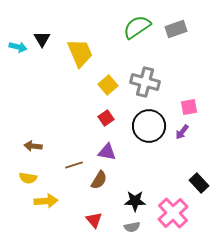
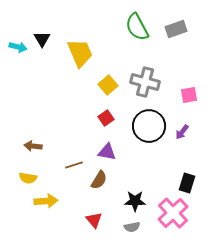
green semicircle: rotated 84 degrees counterclockwise
pink square: moved 12 px up
black rectangle: moved 12 px left; rotated 60 degrees clockwise
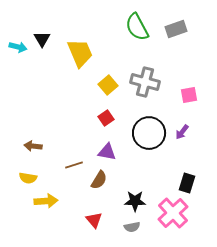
black circle: moved 7 px down
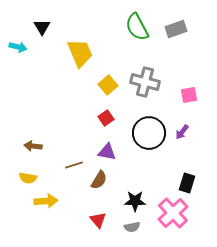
black triangle: moved 12 px up
red triangle: moved 4 px right
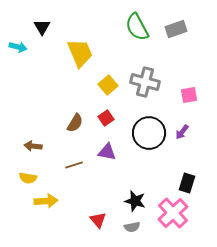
brown semicircle: moved 24 px left, 57 px up
black star: rotated 15 degrees clockwise
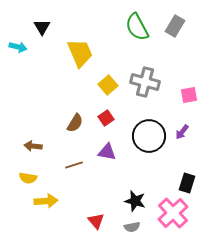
gray rectangle: moved 1 px left, 3 px up; rotated 40 degrees counterclockwise
black circle: moved 3 px down
red triangle: moved 2 px left, 1 px down
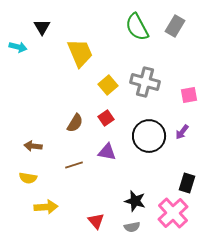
yellow arrow: moved 6 px down
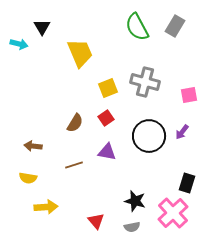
cyan arrow: moved 1 px right, 3 px up
yellow square: moved 3 px down; rotated 18 degrees clockwise
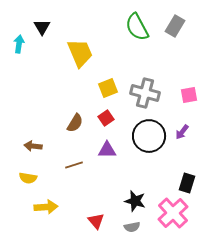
cyan arrow: rotated 96 degrees counterclockwise
gray cross: moved 11 px down
purple triangle: moved 2 px up; rotated 12 degrees counterclockwise
